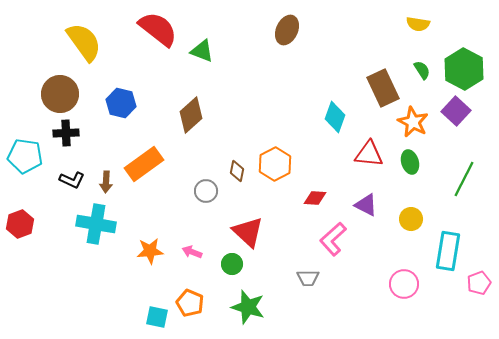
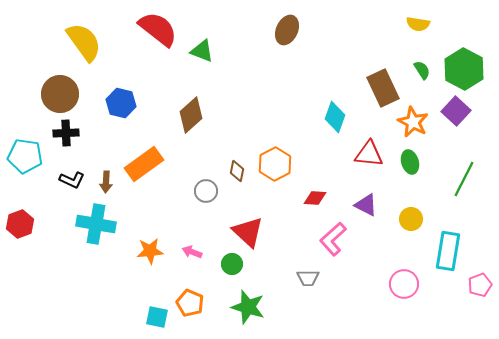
pink pentagon at (479, 283): moved 1 px right, 2 px down
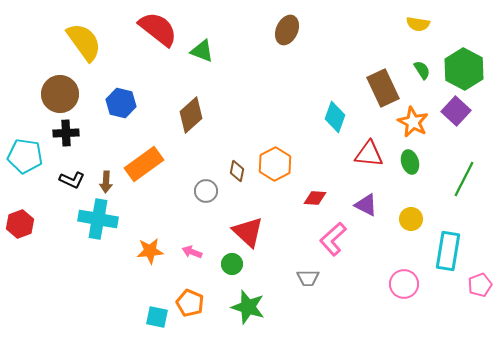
cyan cross at (96, 224): moved 2 px right, 5 px up
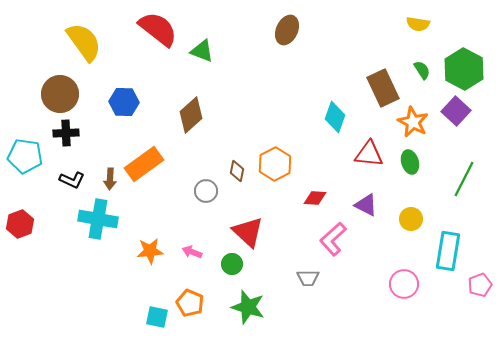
blue hexagon at (121, 103): moved 3 px right, 1 px up; rotated 12 degrees counterclockwise
brown arrow at (106, 182): moved 4 px right, 3 px up
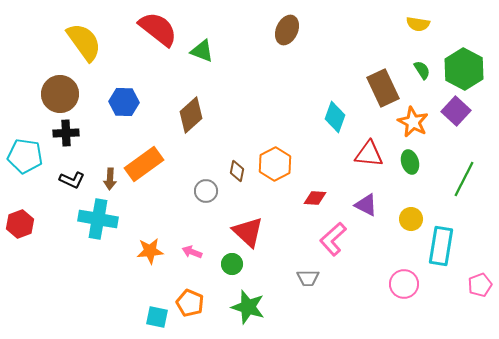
cyan rectangle at (448, 251): moved 7 px left, 5 px up
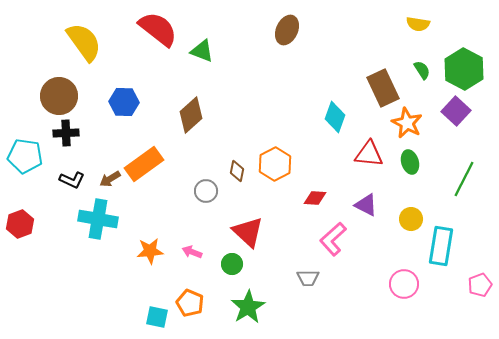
brown circle at (60, 94): moved 1 px left, 2 px down
orange star at (413, 122): moved 6 px left, 1 px down
brown arrow at (110, 179): rotated 55 degrees clockwise
green star at (248, 307): rotated 24 degrees clockwise
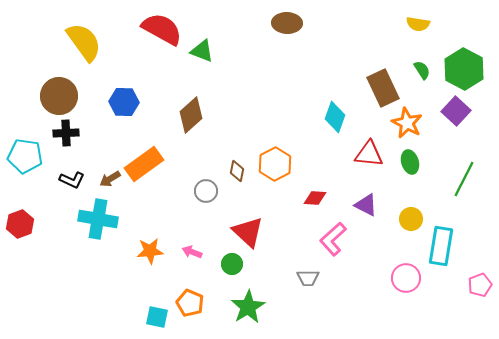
red semicircle at (158, 29): moved 4 px right; rotated 9 degrees counterclockwise
brown ellipse at (287, 30): moved 7 px up; rotated 68 degrees clockwise
pink circle at (404, 284): moved 2 px right, 6 px up
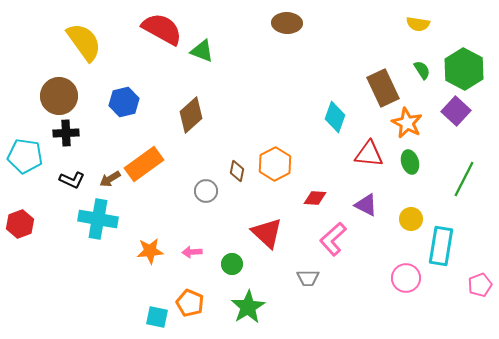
blue hexagon at (124, 102): rotated 16 degrees counterclockwise
red triangle at (248, 232): moved 19 px right, 1 px down
pink arrow at (192, 252): rotated 24 degrees counterclockwise
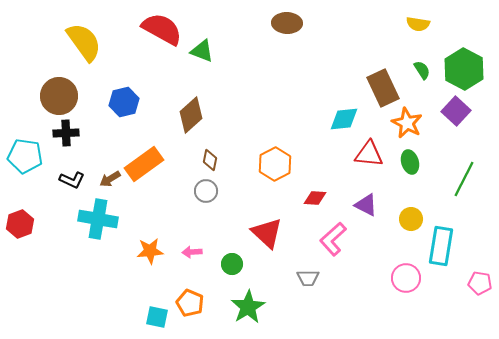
cyan diamond at (335, 117): moved 9 px right, 2 px down; rotated 64 degrees clockwise
brown diamond at (237, 171): moved 27 px left, 11 px up
pink pentagon at (480, 285): moved 2 px up; rotated 30 degrees clockwise
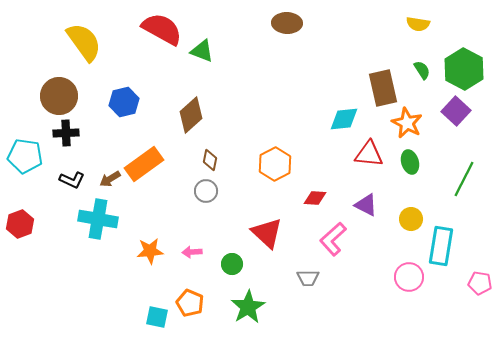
brown rectangle at (383, 88): rotated 12 degrees clockwise
pink circle at (406, 278): moved 3 px right, 1 px up
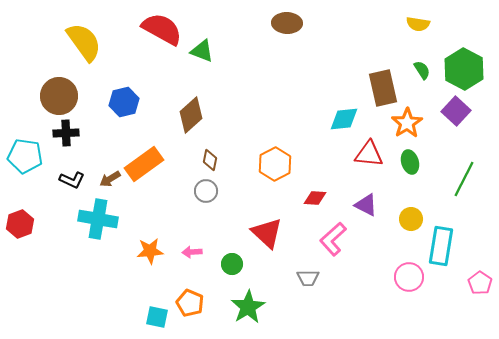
orange star at (407, 123): rotated 12 degrees clockwise
pink pentagon at (480, 283): rotated 25 degrees clockwise
